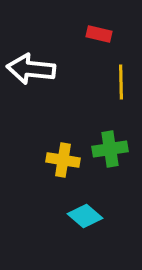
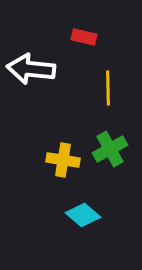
red rectangle: moved 15 px left, 3 px down
yellow line: moved 13 px left, 6 px down
green cross: rotated 20 degrees counterclockwise
cyan diamond: moved 2 px left, 1 px up
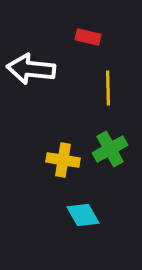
red rectangle: moved 4 px right
cyan diamond: rotated 20 degrees clockwise
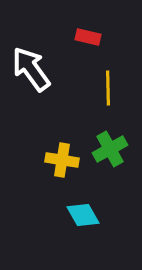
white arrow: rotated 48 degrees clockwise
yellow cross: moved 1 px left
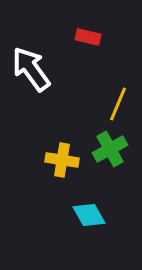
yellow line: moved 10 px right, 16 px down; rotated 24 degrees clockwise
cyan diamond: moved 6 px right
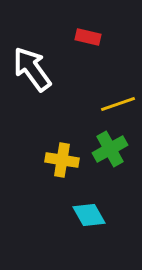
white arrow: moved 1 px right
yellow line: rotated 48 degrees clockwise
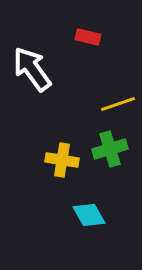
green cross: rotated 12 degrees clockwise
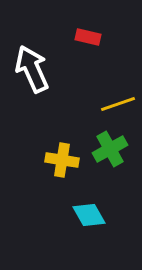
white arrow: rotated 12 degrees clockwise
green cross: rotated 12 degrees counterclockwise
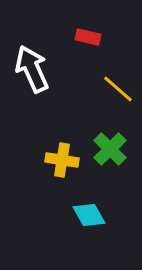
yellow line: moved 15 px up; rotated 60 degrees clockwise
green cross: rotated 16 degrees counterclockwise
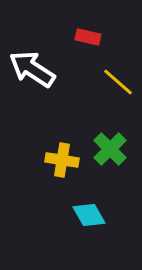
white arrow: rotated 33 degrees counterclockwise
yellow line: moved 7 px up
